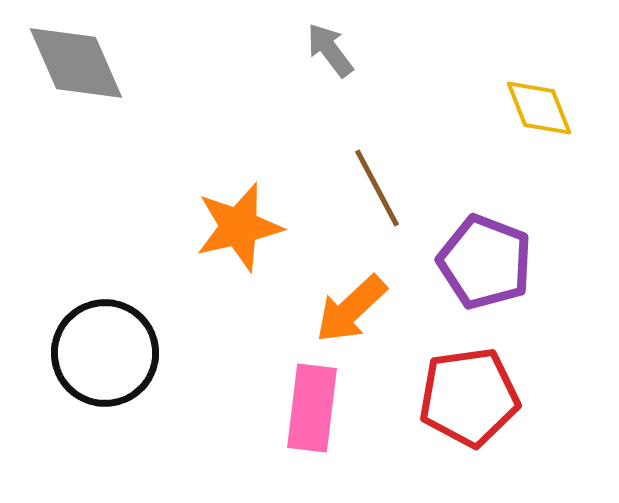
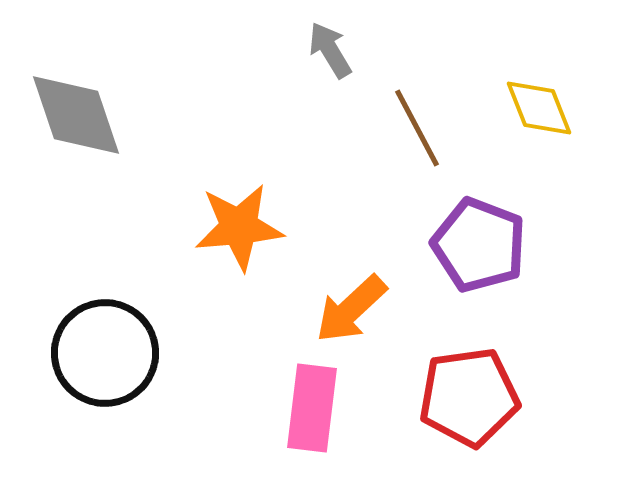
gray arrow: rotated 6 degrees clockwise
gray diamond: moved 52 px down; rotated 5 degrees clockwise
brown line: moved 40 px right, 60 px up
orange star: rotated 8 degrees clockwise
purple pentagon: moved 6 px left, 17 px up
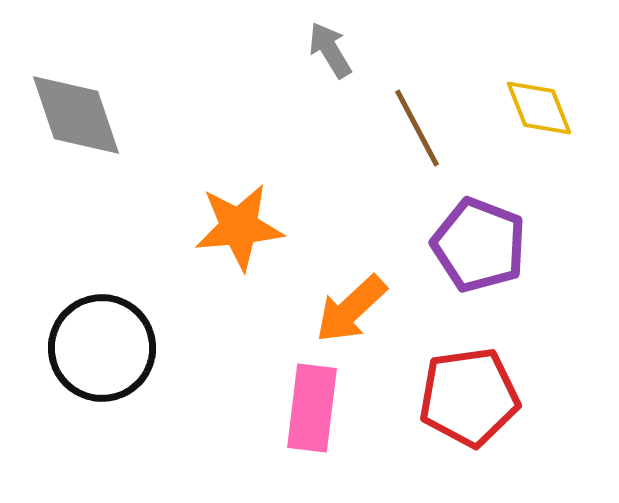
black circle: moved 3 px left, 5 px up
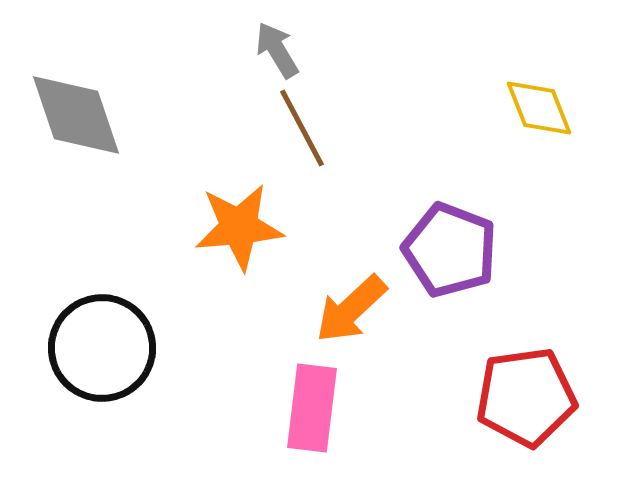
gray arrow: moved 53 px left
brown line: moved 115 px left
purple pentagon: moved 29 px left, 5 px down
red pentagon: moved 57 px right
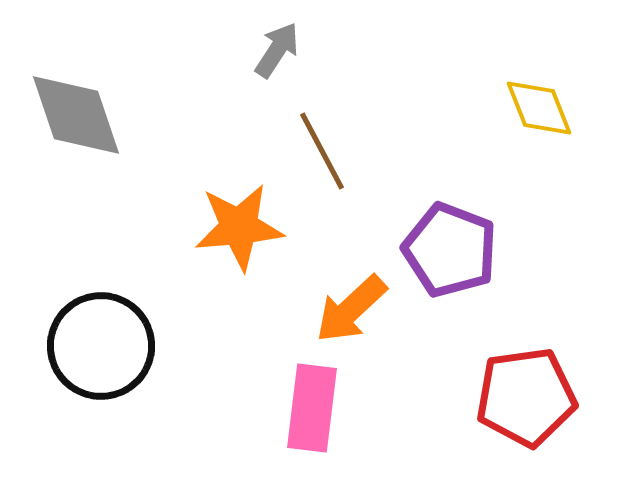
gray arrow: rotated 64 degrees clockwise
brown line: moved 20 px right, 23 px down
black circle: moved 1 px left, 2 px up
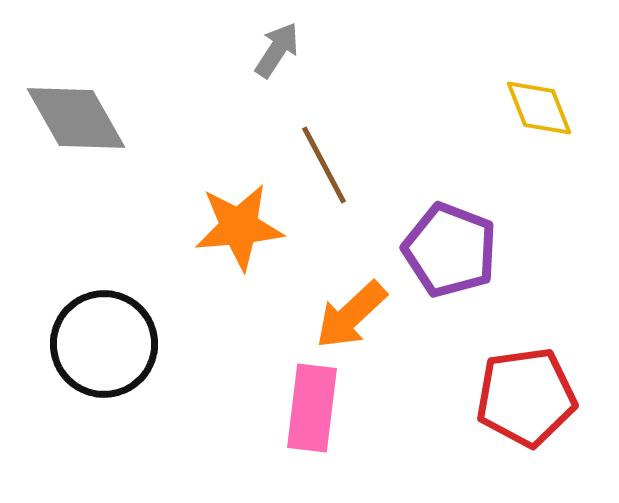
gray diamond: moved 3 px down; rotated 11 degrees counterclockwise
brown line: moved 2 px right, 14 px down
orange arrow: moved 6 px down
black circle: moved 3 px right, 2 px up
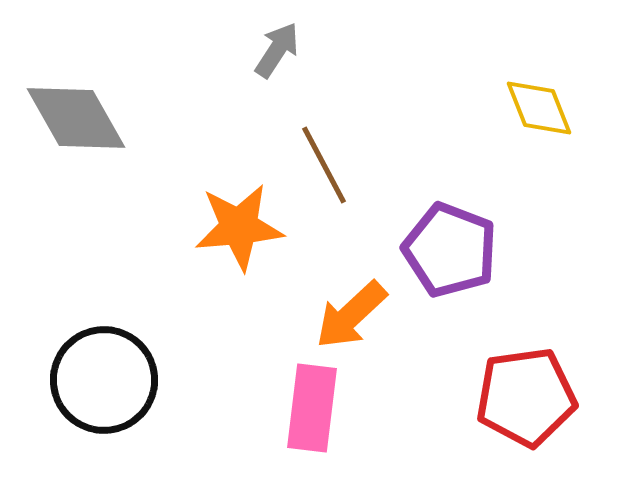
black circle: moved 36 px down
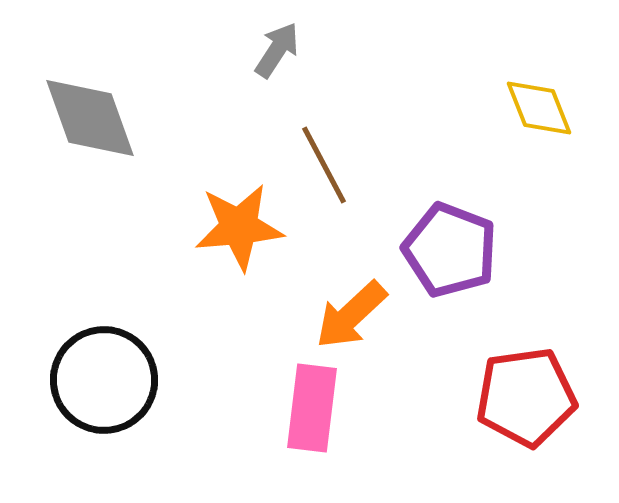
gray diamond: moved 14 px right; rotated 10 degrees clockwise
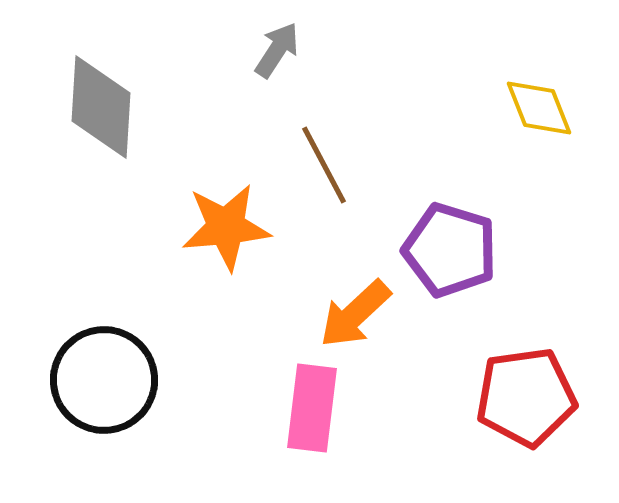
gray diamond: moved 11 px right, 11 px up; rotated 23 degrees clockwise
orange star: moved 13 px left
purple pentagon: rotated 4 degrees counterclockwise
orange arrow: moved 4 px right, 1 px up
